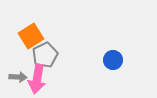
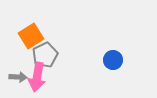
pink arrow: moved 2 px up
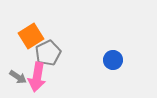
gray pentagon: moved 3 px right, 2 px up
gray arrow: rotated 30 degrees clockwise
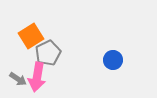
gray arrow: moved 2 px down
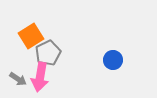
pink arrow: moved 3 px right
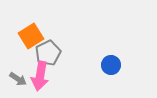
blue circle: moved 2 px left, 5 px down
pink arrow: moved 1 px up
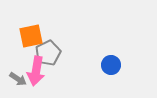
orange square: rotated 20 degrees clockwise
pink arrow: moved 4 px left, 5 px up
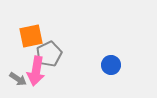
gray pentagon: moved 1 px right, 1 px down
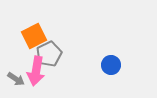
orange square: moved 3 px right; rotated 15 degrees counterclockwise
gray arrow: moved 2 px left
